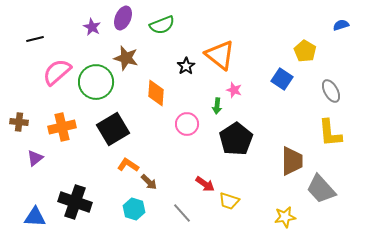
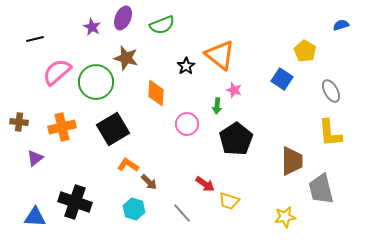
gray trapezoid: rotated 28 degrees clockwise
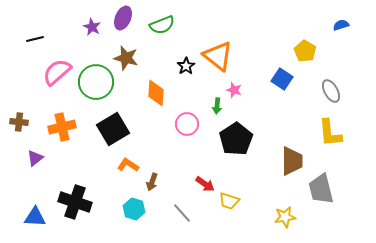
orange triangle: moved 2 px left, 1 px down
brown arrow: moved 3 px right; rotated 66 degrees clockwise
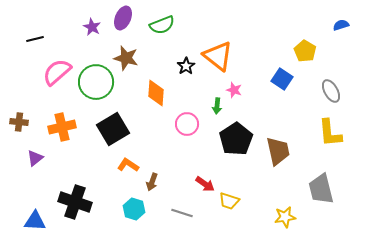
brown trapezoid: moved 14 px left, 10 px up; rotated 12 degrees counterclockwise
gray line: rotated 30 degrees counterclockwise
blue triangle: moved 4 px down
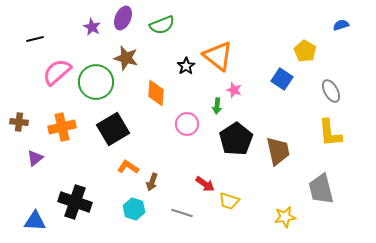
orange L-shape: moved 2 px down
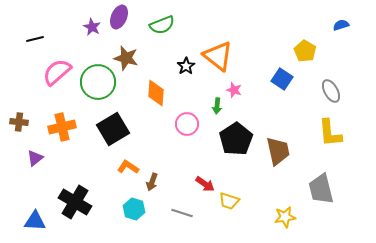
purple ellipse: moved 4 px left, 1 px up
green circle: moved 2 px right
black cross: rotated 12 degrees clockwise
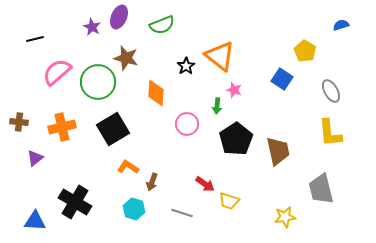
orange triangle: moved 2 px right
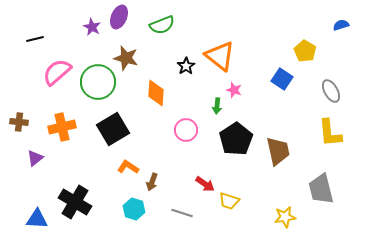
pink circle: moved 1 px left, 6 px down
blue triangle: moved 2 px right, 2 px up
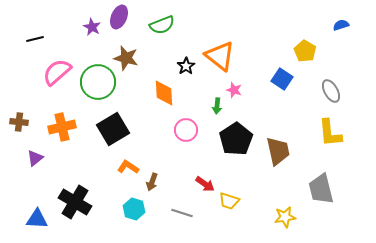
orange diamond: moved 8 px right; rotated 8 degrees counterclockwise
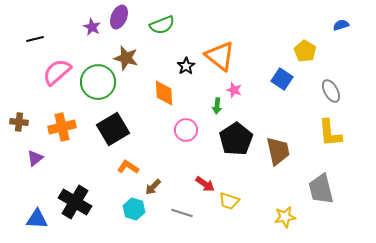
brown arrow: moved 1 px right, 5 px down; rotated 24 degrees clockwise
